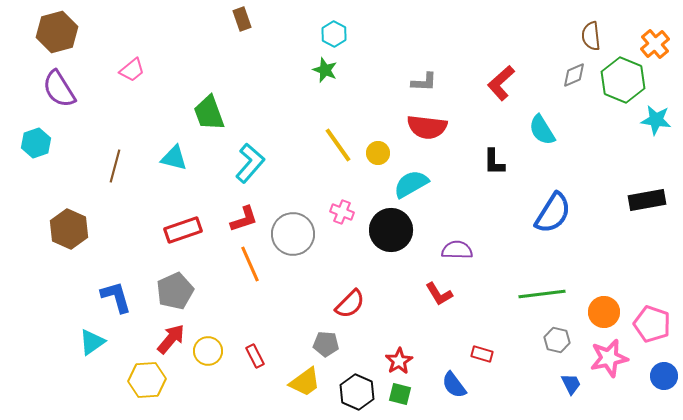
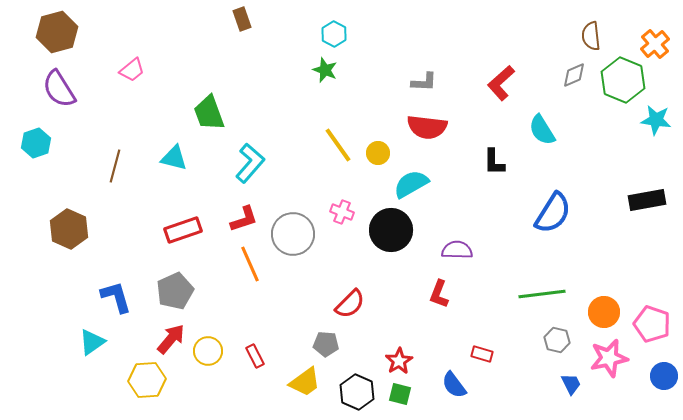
red L-shape at (439, 294): rotated 52 degrees clockwise
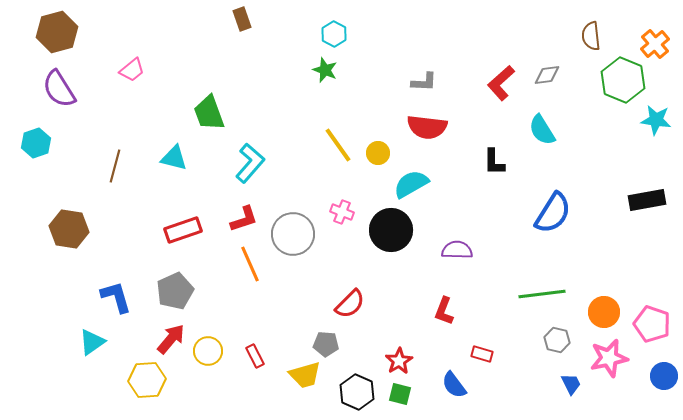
gray diamond at (574, 75): moved 27 px left; rotated 16 degrees clockwise
brown hexagon at (69, 229): rotated 15 degrees counterclockwise
red L-shape at (439, 294): moved 5 px right, 17 px down
yellow trapezoid at (305, 382): moved 7 px up; rotated 20 degrees clockwise
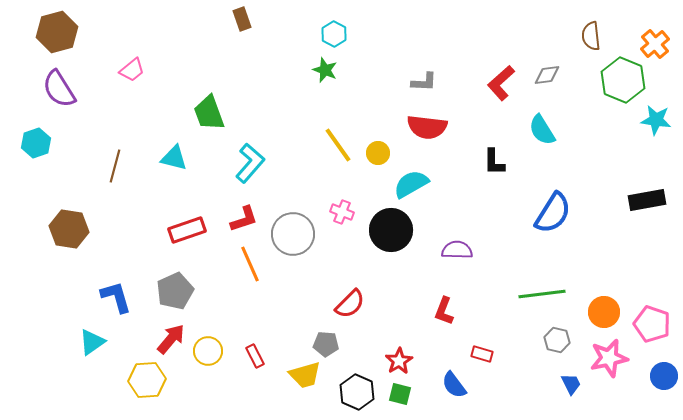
red rectangle at (183, 230): moved 4 px right
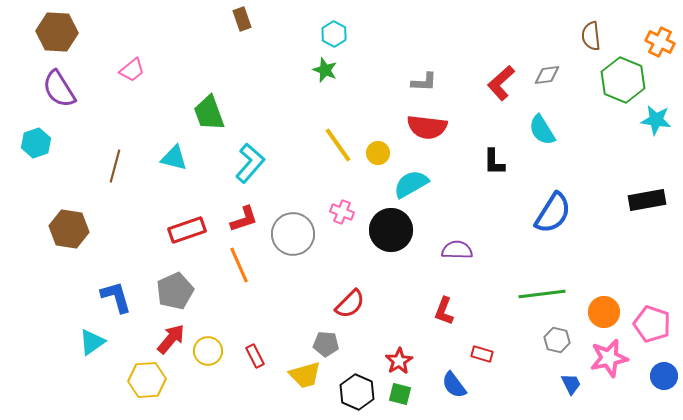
brown hexagon at (57, 32): rotated 18 degrees clockwise
orange cross at (655, 44): moved 5 px right, 2 px up; rotated 24 degrees counterclockwise
orange line at (250, 264): moved 11 px left, 1 px down
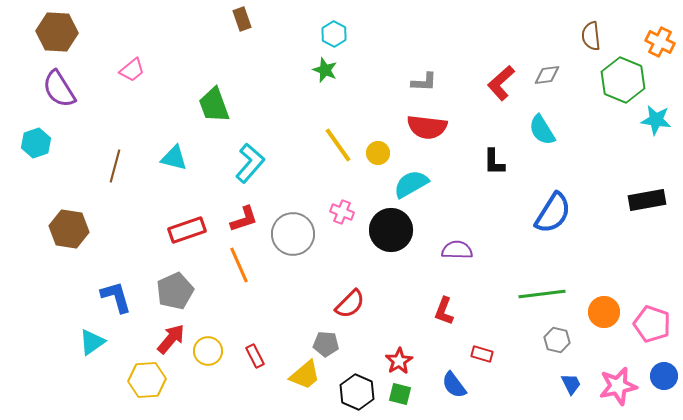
green trapezoid at (209, 113): moved 5 px right, 8 px up
pink star at (609, 358): moved 9 px right, 28 px down
yellow trapezoid at (305, 375): rotated 24 degrees counterclockwise
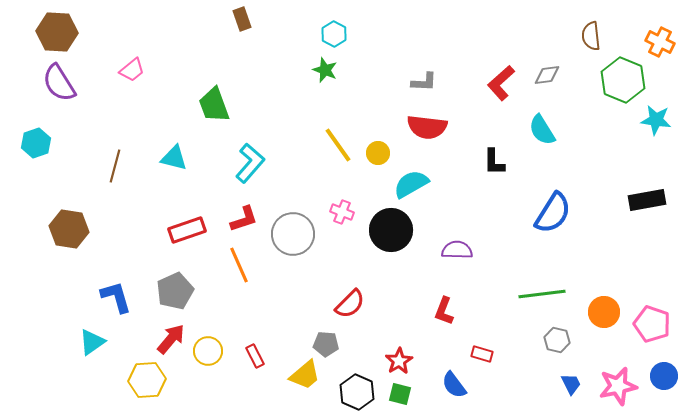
purple semicircle at (59, 89): moved 6 px up
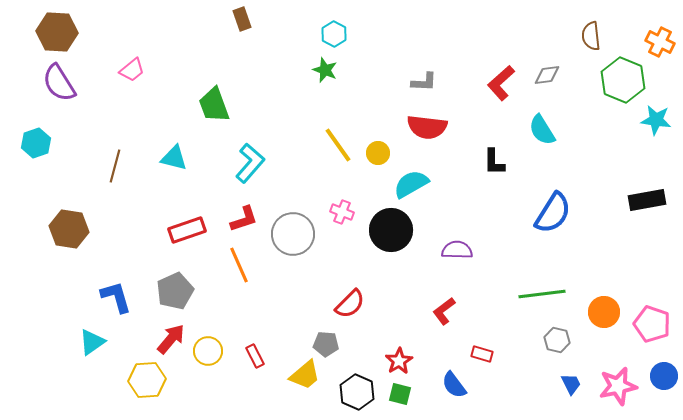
red L-shape at (444, 311): rotated 32 degrees clockwise
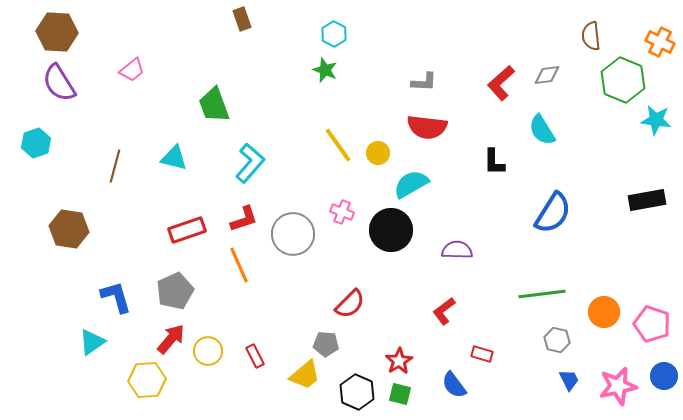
blue trapezoid at (571, 384): moved 2 px left, 4 px up
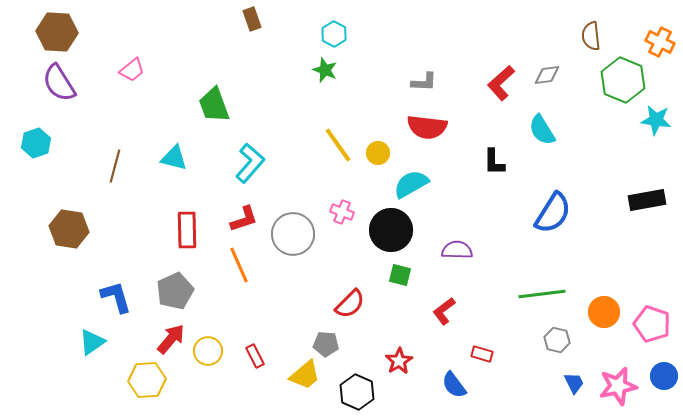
brown rectangle at (242, 19): moved 10 px right
red rectangle at (187, 230): rotated 72 degrees counterclockwise
blue trapezoid at (569, 380): moved 5 px right, 3 px down
green square at (400, 394): moved 119 px up
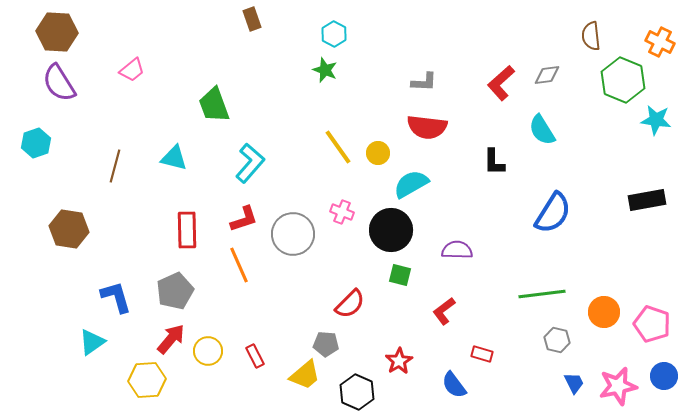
yellow line at (338, 145): moved 2 px down
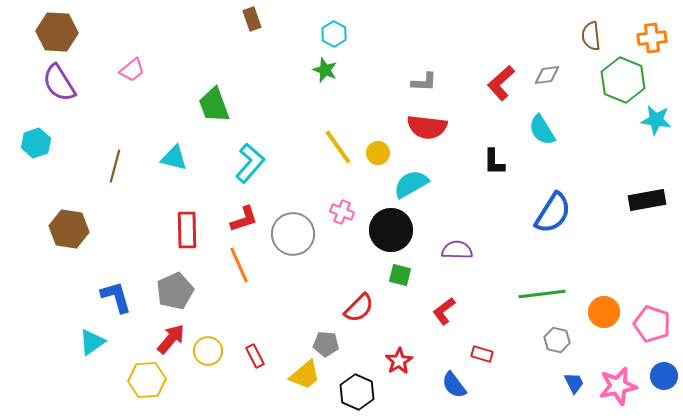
orange cross at (660, 42): moved 8 px left, 4 px up; rotated 32 degrees counterclockwise
red semicircle at (350, 304): moved 9 px right, 4 px down
